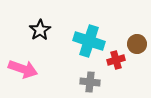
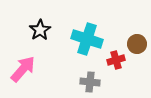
cyan cross: moved 2 px left, 2 px up
pink arrow: rotated 68 degrees counterclockwise
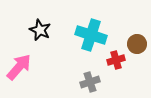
black star: rotated 15 degrees counterclockwise
cyan cross: moved 4 px right, 4 px up
pink arrow: moved 4 px left, 2 px up
gray cross: rotated 24 degrees counterclockwise
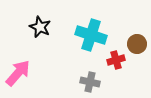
black star: moved 3 px up
pink arrow: moved 1 px left, 6 px down
gray cross: rotated 30 degrees clockwise
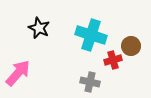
black star: moved 1 px left, 1 px down
brown circle: moved 6 px left, 2 px down
red cross: moved 3 px left
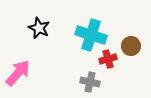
red cross: moved 5 px left, 1 px up
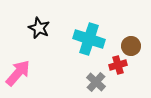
cyan cross: moved 2 px left, 4 px down
red cross: moved 10 px right, 6 px down
gray cross: moved 6 px right; rotated 30 degrees clockwise
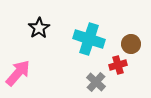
black star: rotated 15 degrees clockwise
brown circle: moved 2 px up
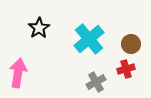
cyan cross: rotated 32 degrees clockwise
red cross: moved 8 px right, 4 px down
pink arrow: rotated 32 degrees counterclockwise
gray cross: rotated 18 degrees clockwise
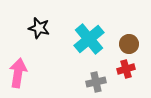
black star: rotated 25 degrees counterclockwise
brown circle: moved 2 px left
gray cross: rotated 18 degrees clockwise
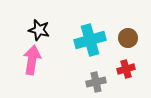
black star: moved 2 px down
cyan cross: moved 1 px right, 1 px down; rotated 24 degrees clockwise
brown circle: moved 1 px left, 6 px up
pink arrow: moved 14 px right, 13 px up
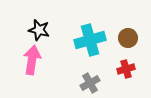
gray cross: moved 6 px left, 1 px down; rotated 18 degrees counterclockwise
